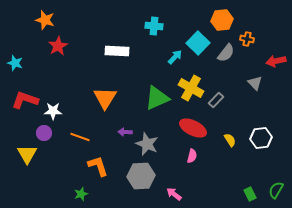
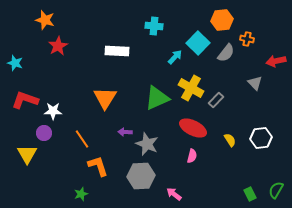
orange line: moved 2 px right, 2 px down; rotated 36 degrees clockwise
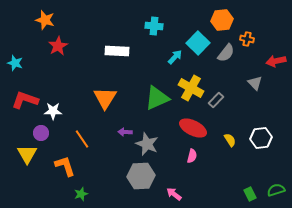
purple circle: moved 3 px left
orange L-shape: moved 33 px left
green semicircle: rotated 42 degrees clockwise
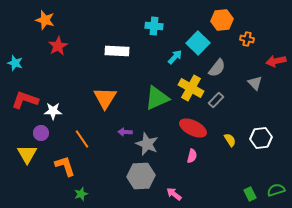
gray semicircle: moved 9 px left, 15 px down
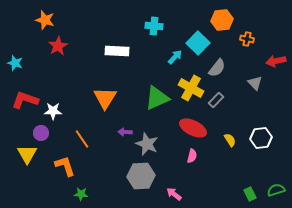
green star: rotated 24 degrees clockwise
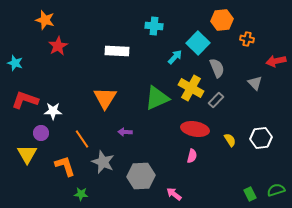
gray semicircle: rotated 60 degrees counterclockwise
red ellipse: moved 2 px right, 1 px down; rotated 16 degrees counterclockwise
gray star: moved 44 px left, 18 px down
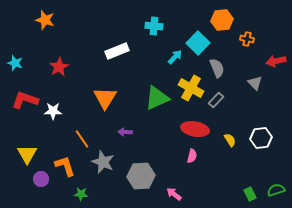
red star: moved 1 px right, 21 px down
white rectangle: rotated 25 degrees counterclockwise
purple circle: moved 46 px down
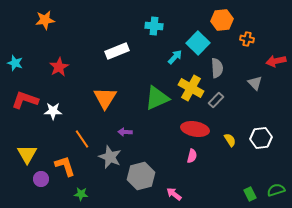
orange star: rotated 24 degrees counterclockwise
gray semicircle: rotated 18 degrees clockwise
gray star: moved 7 px right, 5 px up
gray hexagon: rotated 12 degrees counterclockwise
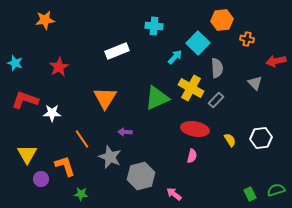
white star: moved 1 px left, 2 px down
